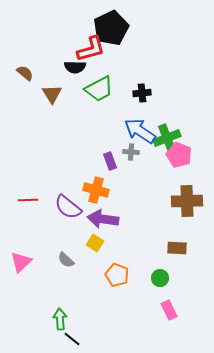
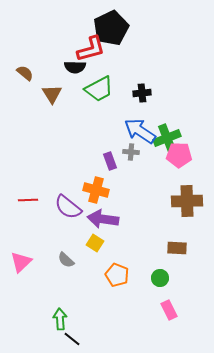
pink pentagon: rotated 20 degrees counterclockwise
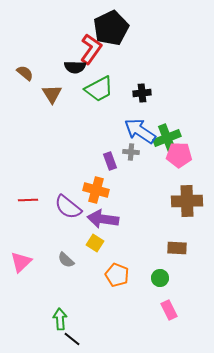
red L-shape: rotated 40 degrees counterclockwise
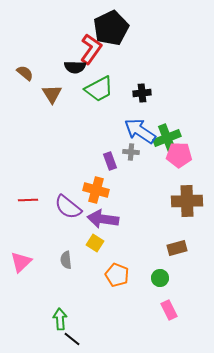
brown rectangle: rotated 18 degrees counterclockwise
gray semicircle: rotated 42 degrees clockwise
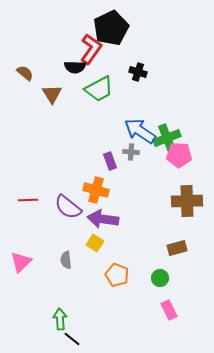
black cross: moved 4 px left, 21 px up; rotated 24 degrees clockwise
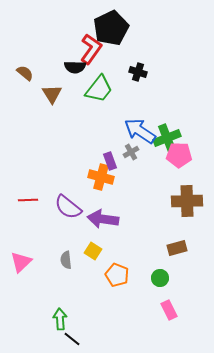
green trapezoid: rotated 24 degrees counterclockwise
gray cross: rotated 35 degrees counterclockwise
orange cross: moved 5 px right, 13 px up
yellow square: moved 2 px left, 8 px down
